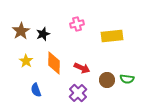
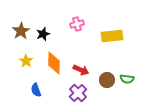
red arrow: moved 1 px left, 2 px down
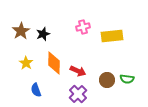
pink cross: moved 6 px right, 3 px down
yellow star: moved 2 px down
red arrow: moved 3 px left, 1 px down
purple cross: moved 1 px down
